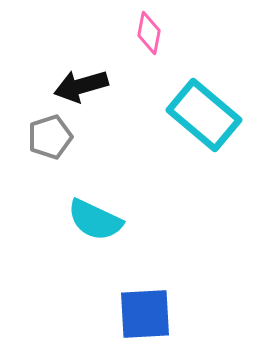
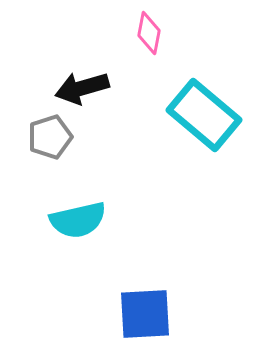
black arrow: moved 1 px right, 2 px down
cyan semicircle: moved 17 px left; rotated 38 degrees counterclockwise
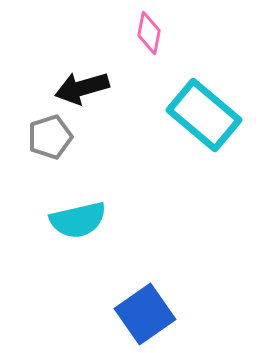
blue square: rotated 32 degrees counterclockwise
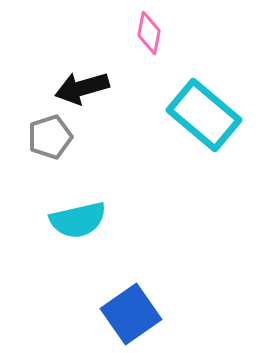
blue square: moved 14 px left
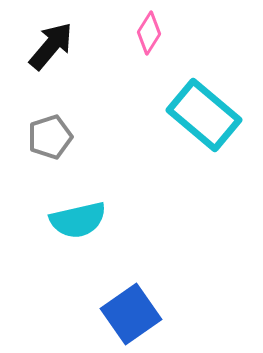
pink diamond: rotated 21 degrees clockwise
black arrow: moved 31 px left, 42 px up; rotated 146 degrees clockwise
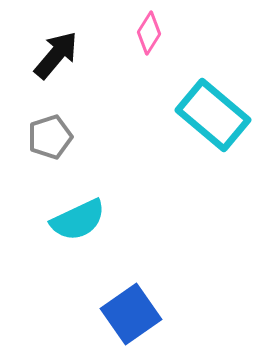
black arrow: moved 5 px right, 9 px down
cyan rectangle: moved 9 px right
cyan semicircle: rotated 12 degrees counterclockwise
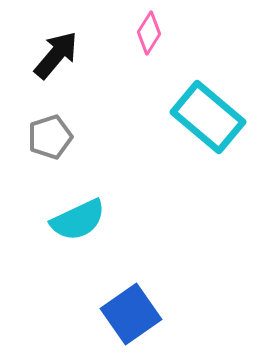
cyan rectangle: moved 5 px left, 2 px down
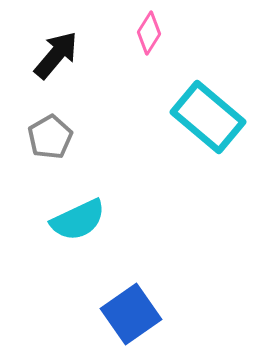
gray pentagon: rotated 12 degrees counterclockwise
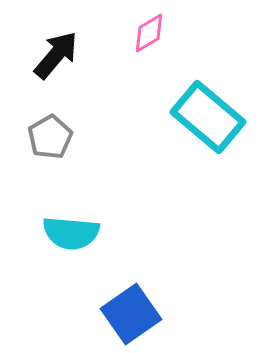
pink diamond: rotated 27 degrees clockwise
cyan semicircle: moved 7 px left, 13 px down; rotated 30 degrees clockwise
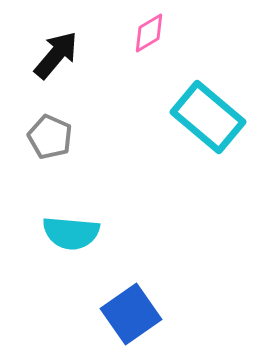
gray pentagon: rotated 18 degrees counterclockwise
